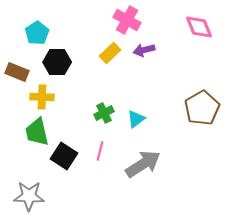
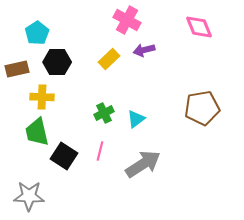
yellow rectangle: moved 1 px left, 6 px down
brown rectangle: moved 3 px up; rotated 35 degrees counterclockwise
brown pentagon: rotated 20 degrees clockwise
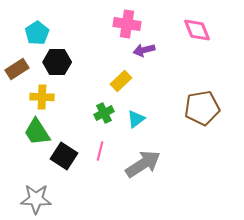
pink cross: moved 4 px down; rotated 20 degrees counterclockwise
pink diamond: moved 2 px left, 3 px down
yellow rectangle: moved 12 px right, 22 px down
brown rectangle: rotated 20 degrees counterclockwise
green trapezoid: rotated 20 degrees counterclockwise
gray star: moved 7 px right, 3 px down
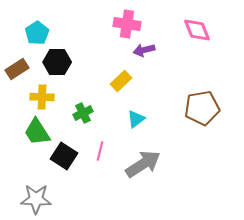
green cross: moved 21 px left
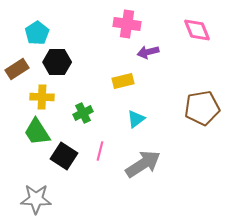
purple arrow: moved 4 px right, 2 px down
yellow rectangle: moved 2 px right; rotated 30 degrees clockwise
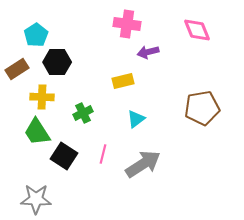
cyan pentagon: moved 1 px left, 2 px down
pink line: moved 3 px right, 3 px down
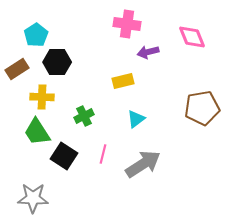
pink diamond: moved 5 px left, 7 px down
green cross: moved 1 px right, 3 px down
gray star: moved 3 px left, 1 px up
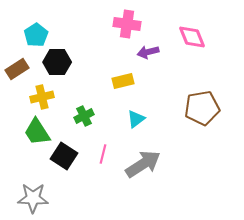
yellow cross: rotated 15 degrees counterclockwise
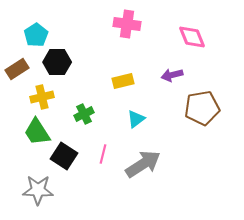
purple arrow: moved 24 px right, 23 px down
green cross: moved 2 px up
gray star: moved 5 px right, 8 px up
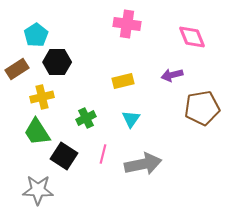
green cross: moved 2 px right, 4 px down
cyan triangle: moved 5 px left; rotated 18 degrees counterclockwise
gray arrow: rotated 21 degrees clockwise
